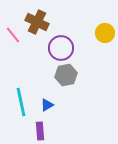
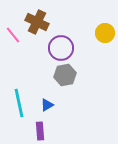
gray hexagon: moved 1 px left
cyan line: moved 2 px left, 1 px down
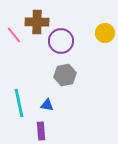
brown cross: rotated 25 degrees counterclockwise
pink line: moved 1 px right
purple circle: moved 7 px up
blue triangle: rotated 40 degrees clockwise
purple rectangle: moved 1 px right
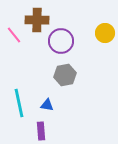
brown cross: moved 2 px up
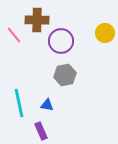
purple rectangle: rotated 18 degrees counterclockwise
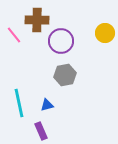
blue triangle: rotated 24 degrees counterclockwise
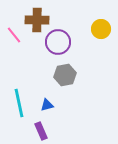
yellow circle: moved 4 px left, 4 px up
purple circle: moved 3 px left, 1 px down
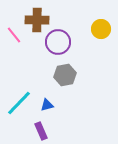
cyan line: rotated 56 degrees clockwise
